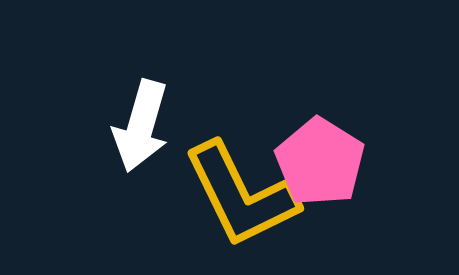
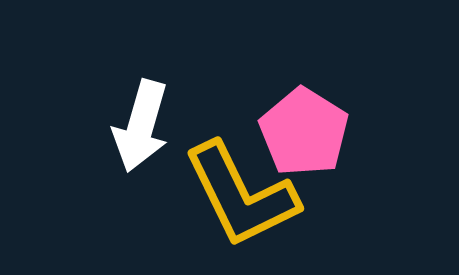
pink pentagon: moved 16 px left, 30 px up
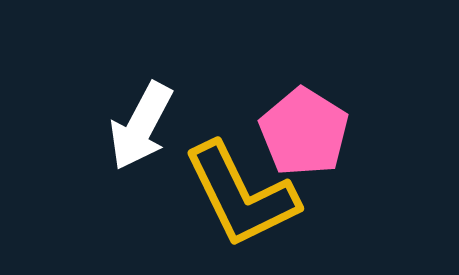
white arrow: rotated 12 degrees clockwise
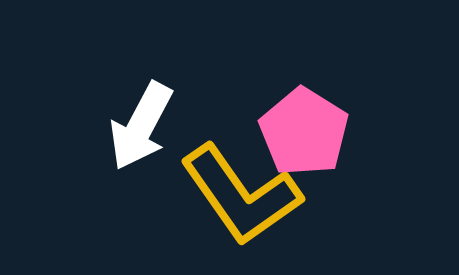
yellow L-shape: rotated 9 degrees counterclockwise
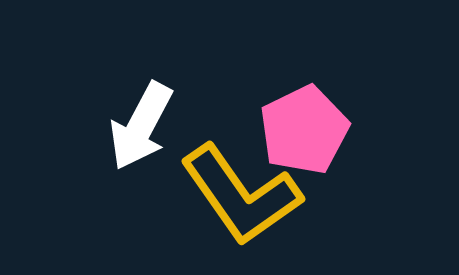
pink pentagon: moved 2 px up; rotated 14 degrees clockwise
